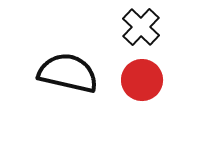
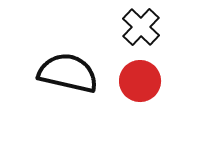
red circle: moved 2 px left, 1 px down
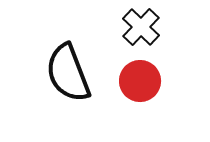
black semicircle: rotated 124 degrees counterclockwise
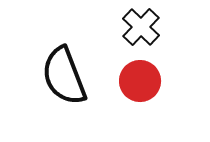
black semicircle: moved 4 px left, 3 px down
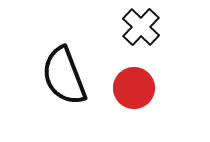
red circle: moved 6 px left, 7 px down
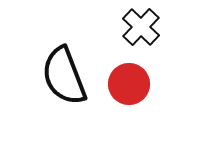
red circle: moved 5 px left, 4 px up
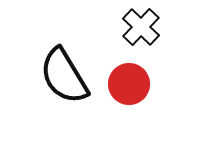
black semicircle: rotated 10 degrees counterclockwise
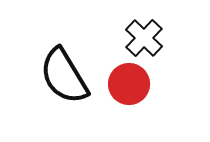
black cross: moved 3 px right, 11 px down
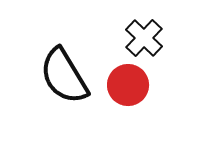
red circle: moved 1 px left, 1 px down
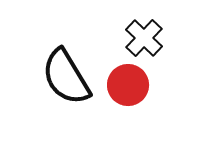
black semicircle: moved 2 px right, 1 px down
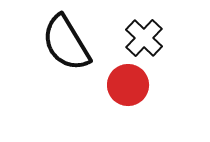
black semicircle: moved 34 px up
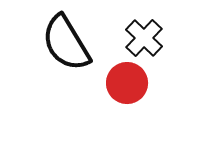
red circle: moved 1 px left, 2 px up
